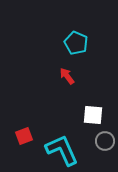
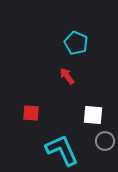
red square: moved 7 px right, 23 px up; rotated 24 degrees clockwise
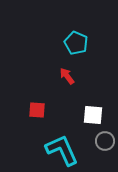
red square: moved 6 px right, 3 px up
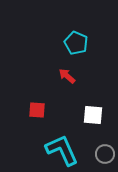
red arrow: rotated 12 degrees counterclockwise
gray circle: moved 13 px down
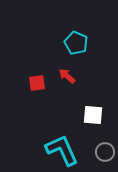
red square: moved 27 px up; rotated 12 degrees counterclockwise
gray circle: moved 2 px up
